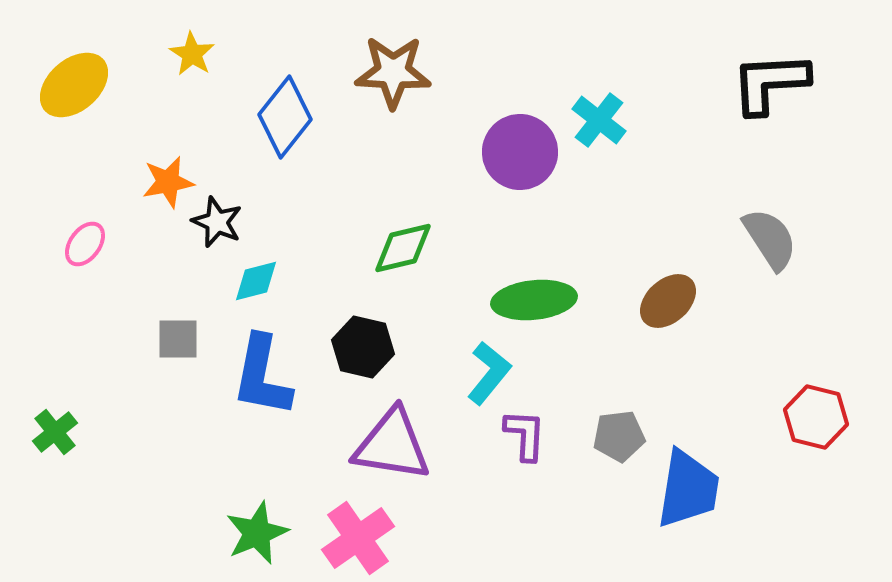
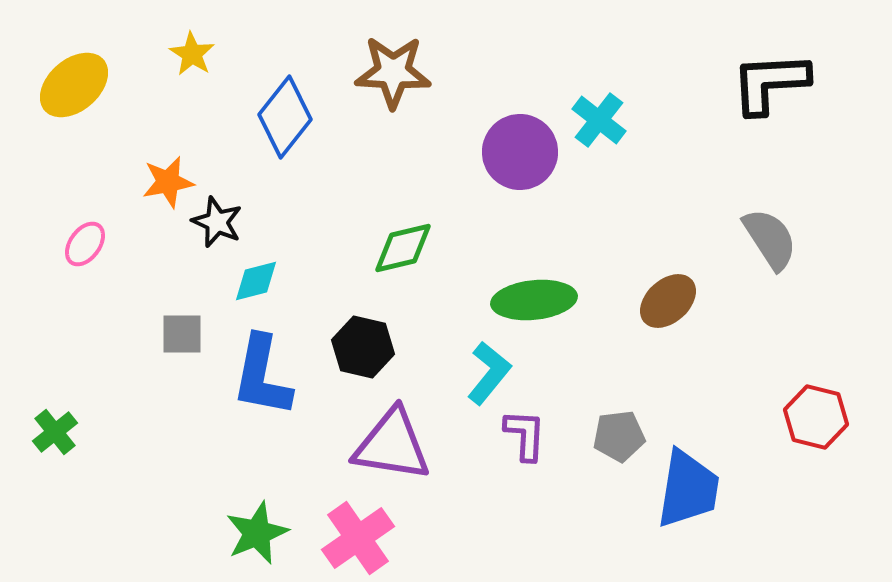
gray square: moved 4 px right, 5 px up
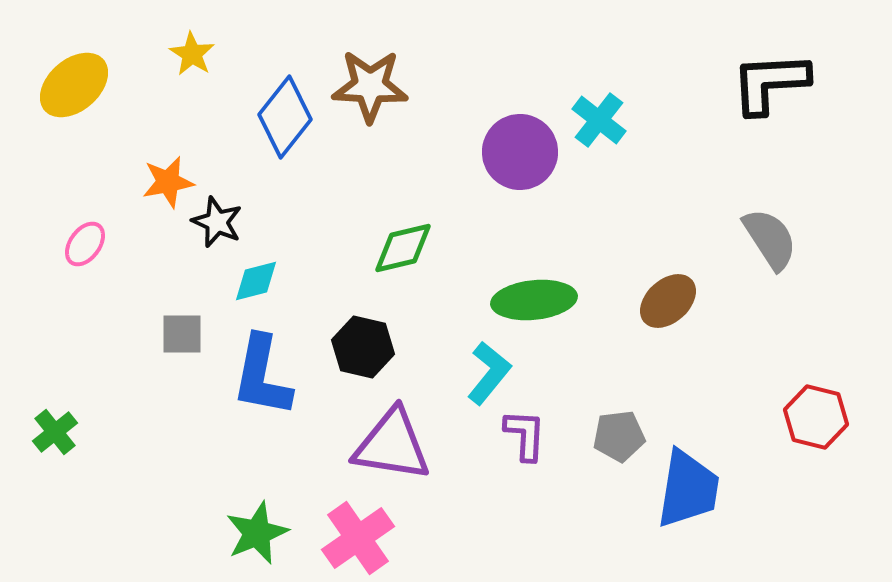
brown star: moved 23 px left, 14 px down
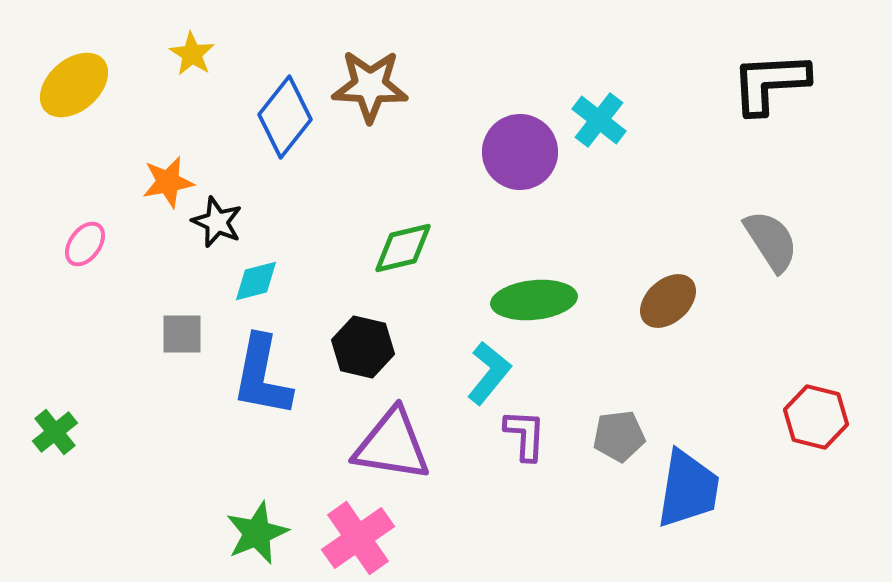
gray semicircle: moved 1 px right, 2 px down
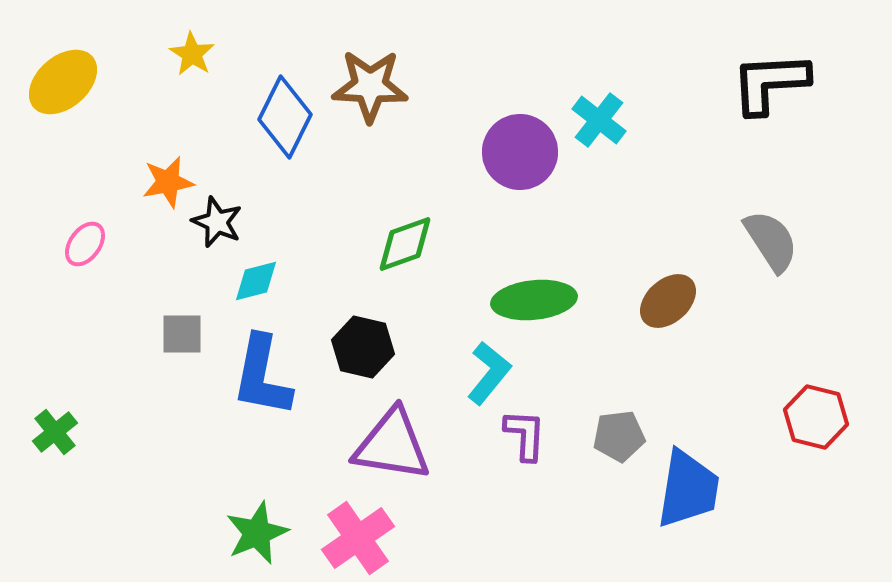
yellow ellipse: moved 11 px left, 3 px up
blue diamond: rotated 12 degrees counterclockwise
green diamond: moved 2 px right, 4 px up; rotated 6 degrees counterclockwise
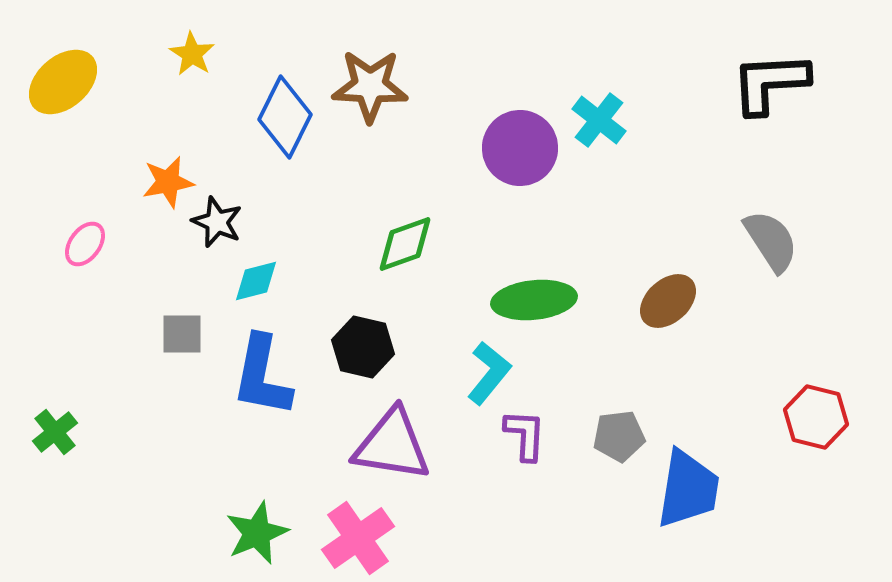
purple circle: moved 4 px up
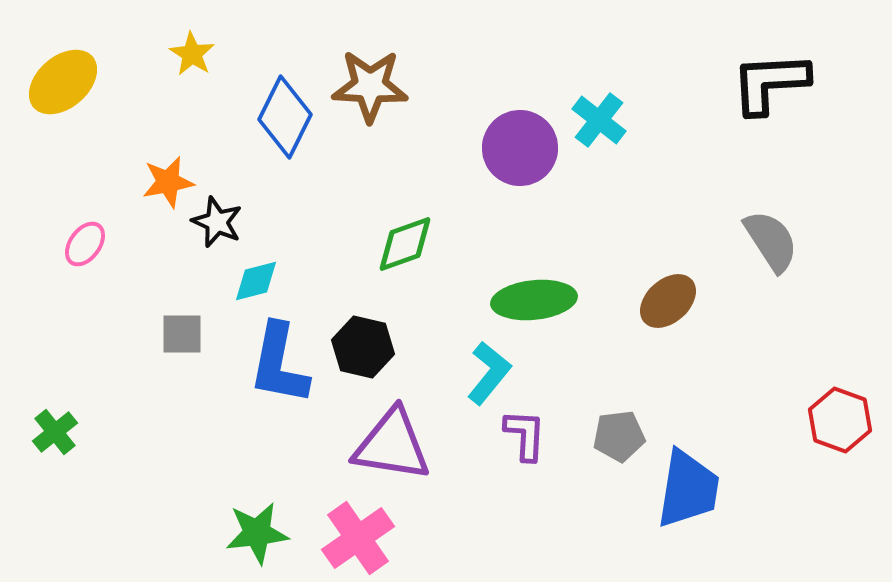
blue L-shape: moved 17 px right, 12 px up
red hexagon: moved 24 px right, 3 px down; rotated 6 degrees clockwise
green star: rotated 16 degrees clockwise
